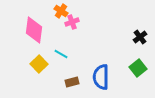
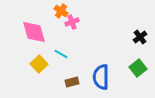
pink diamond: moved 2 px down; rotated 24 degrees counterclockwise
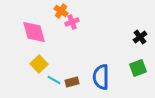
cyan line: moved 7 px left, 26 px down
green square: rotated 18 degrees clockwise
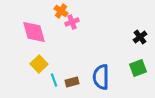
cyan line: rotated 40 degrees clockwise
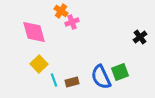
green square: moved 18 px left, 4 px down
blue semicircle: rotated 25 degrees counterclockwise
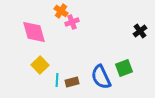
black cross: moved 6 px up
yellow square: moved 1 px right, 1 px down
green square: moved 4 px right, 4 px up
cyan line: moved 3 px right; rotated 24 degrees clockwise
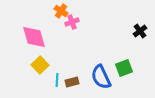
pink diamond: moved 5 px down
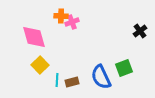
orange cross: moved 5 px down; rotated 32 degrees counterclockwise
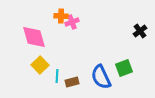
cyan line: moved 4 px up
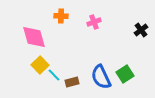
pink cross: moved 22 px right
black cross: moved 1 px right, 1 px up
green square: moved 1 px right, 6 px down; rotated 12 degrees counterclockwise
cyan line: moved 3 px left, 1 px up; rotated 48 degrees counterclockwise
